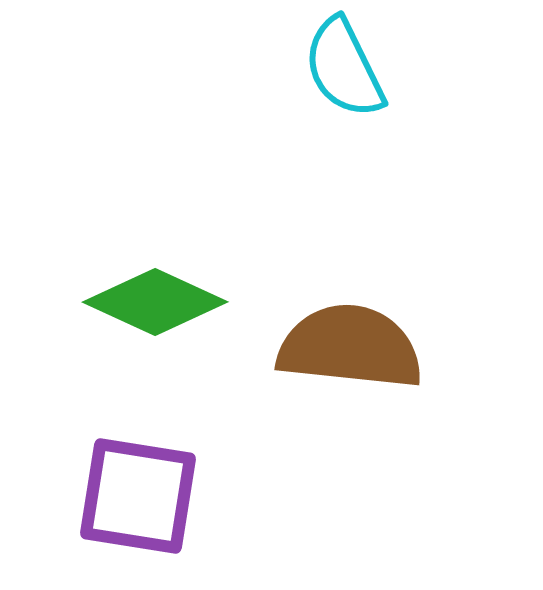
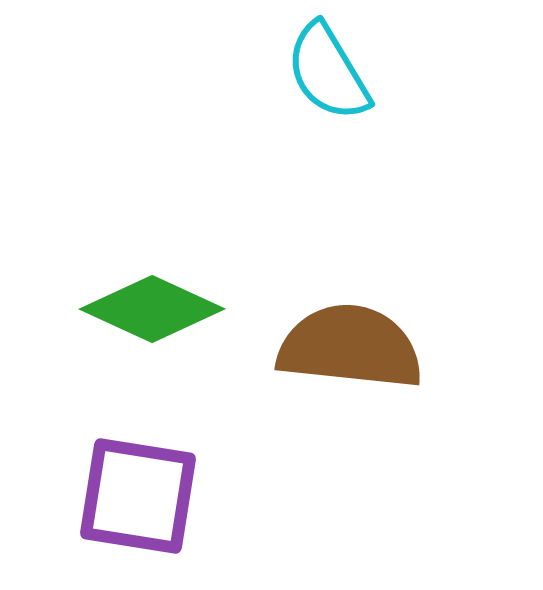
cyan semicircle: moved 16 px left, 4 px down; rotated 5 degrees counterclockwise
green diamond: moved 3 px left, 7 px down
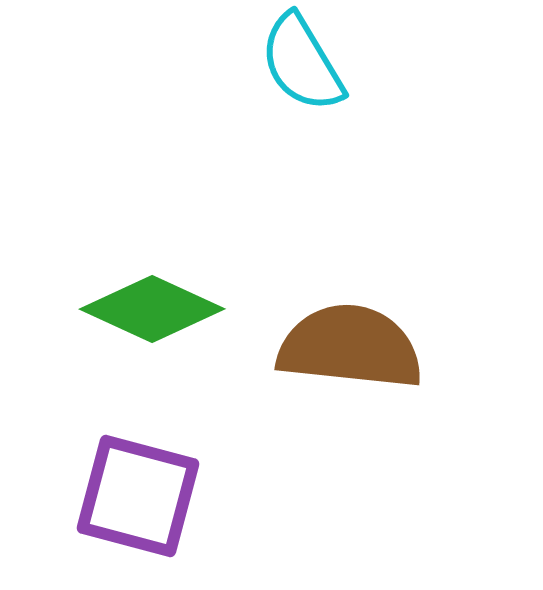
cyan semicircle: moved 26 px left, 9 px up
purple square: rotated 6 degrees clockwise
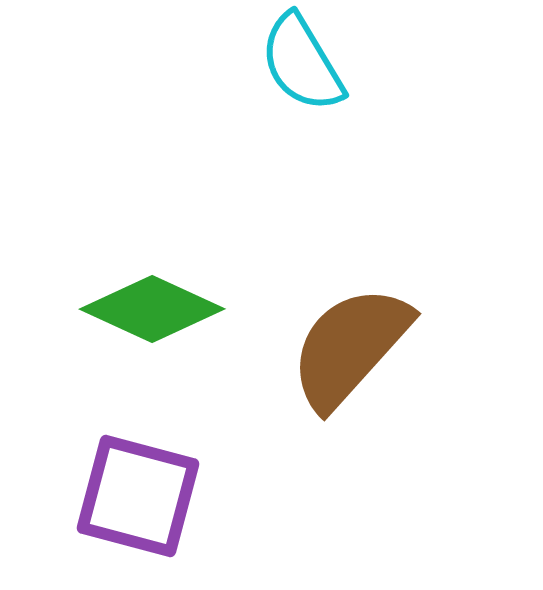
brown semicircle: rotated 54 degrees counterclockwise
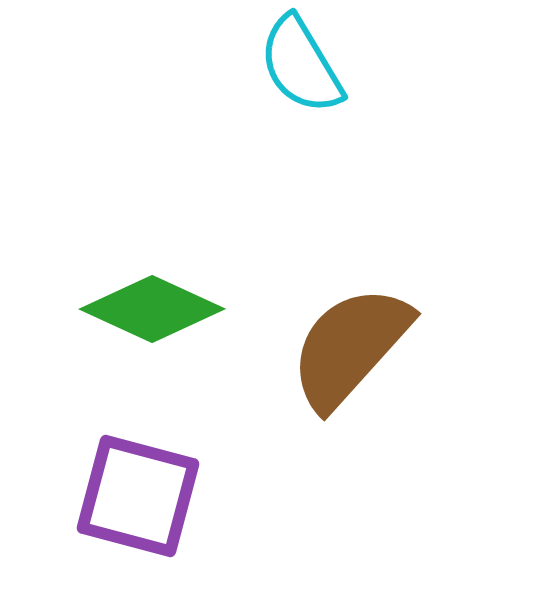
cyan semicircle: moved 1 px left, 2 px down
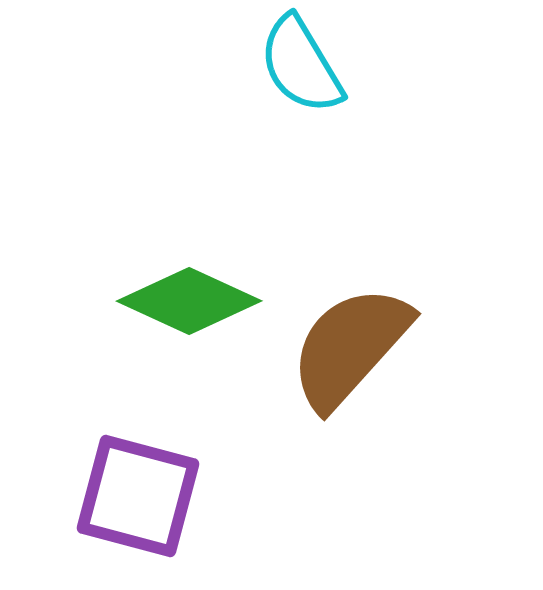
green diamond: moved 37 px right, 8 px up
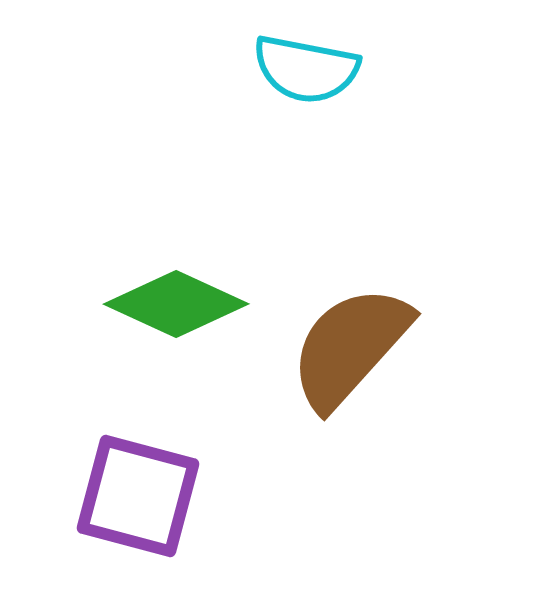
cyan semicircle: moved 5 px right, 4 px down; rotated 48 degrees counterclockwise
green diamond: moved 13 px left, 3 px down
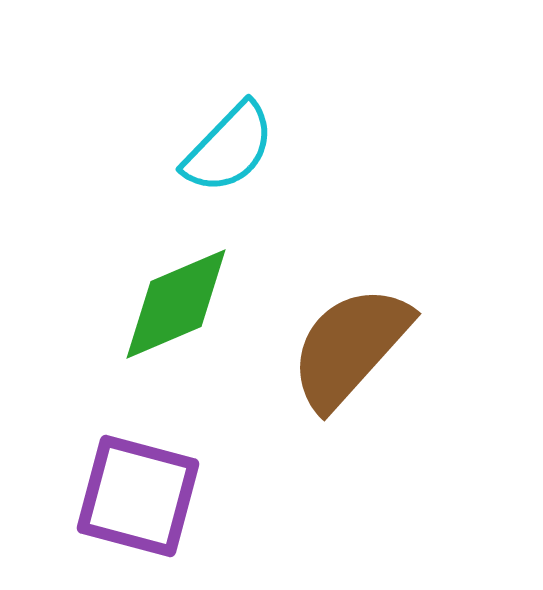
cyan semicircle: moved 77 px left, 79 px down; rotated 57 degrees counterclockwise
green diamond: rotated 48 degrees counterclockwise
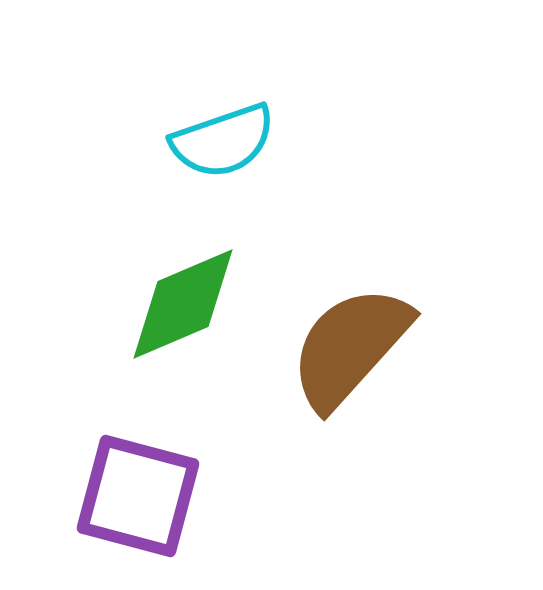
cyan semicircle: moved 6 px left, 7 px up; rotated 27 degrees clockwise
green diamond: moved 7 px right
